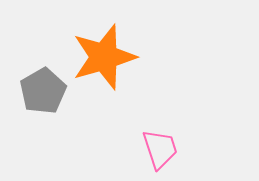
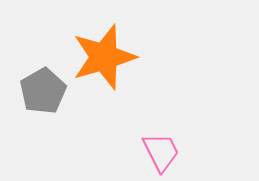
pink trapezoid: moved 1 px right, 3 px down; rotated 9 degrees counterclockwise
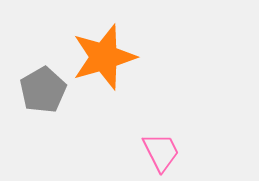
gray pentagon: moved 1 px up
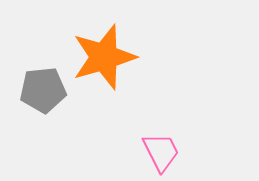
gray pentagon: rotated 24 degrees clockwise
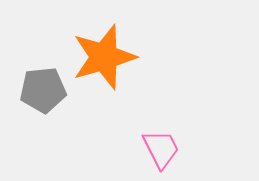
pink trapezoid: moved 3 px up
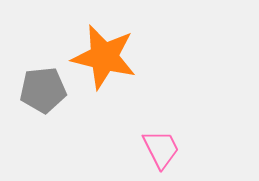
orange star: rotated 30 degrees clockwise
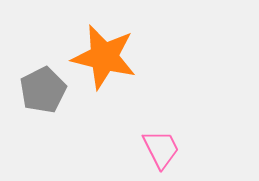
gray pentagon: rotated 21 degrees counterclockwise
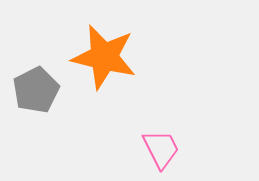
gray pentagon: moved 7 px left
